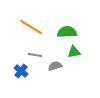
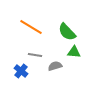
green semicircle: rotated 132 degrees counterclockwise
green triangle: rotated 16 degrees clockwise
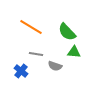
gray line: moved 1 px right, 1 px up
gray semicircle: rotated 144 degrees counterclockwise
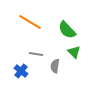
orange line: moved 1 px left, 5 px up
green semicircle: moved 2 px up
green triangle: rotated 40 degrees clockwise
gray semicircle: rotated 80 degrees clockwise
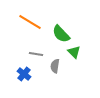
green semicircle: moved 6 px left, 4 px down
blue cross: moved 3 px right, 3 px down
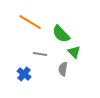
gray line: moved 4 px right
gray semicircle: moved 8 px right, 3 px down
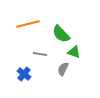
orange line: moved 2 px left, 2 px down; rotated 45 degrees counterclockwise
green triangle: rotated 24 degrees counterclockwise
gray semicircle: rotated 16 degrees clockwise
